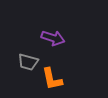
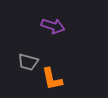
purple arrow: moved 12 px up
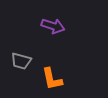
gray trapezoid: moved 7 px left, 1 px up
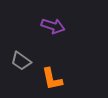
gray trapezoid: rotated 20 degrees clockwise
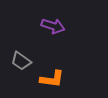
orange L-shape: rotated 70 degrees counterclockwise
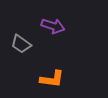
gray trapezoid: moved 17 px up
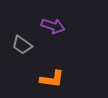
gray trapezoid: moved 1 px right, 1 px down
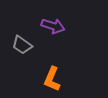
orange L-shape: rotated 105 degrees clockwise
